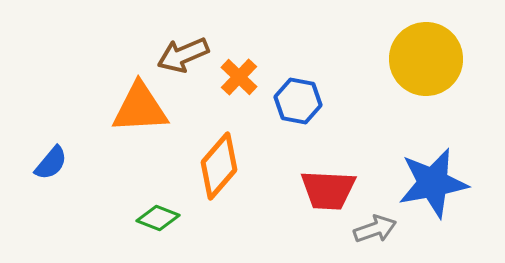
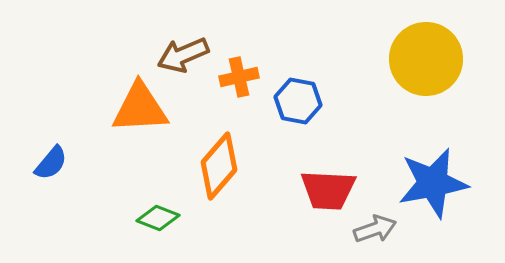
orange cross: rotated 33 degrees clockwise
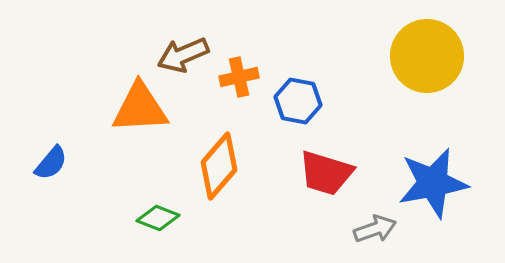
yellow circle: moved 1 px right, 3 px up
red trapezoid: moved 2 px left, 17 px up; rotated 14 degrees clockwise
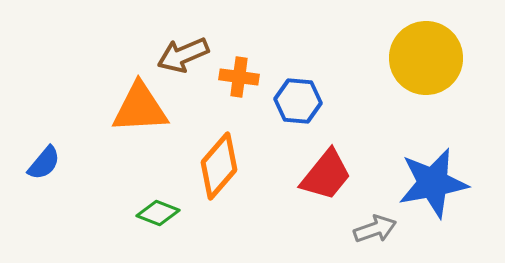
yellow circle: moved 1 px left, 2 px down
orange cross: rotated 21 degrees clockwise
blue hexagon: rotated 6 degrees counterclockwise
blue semicircle: moved 7 px left
red trapezoid: moved 2 px down; rotated 68 degrees counterclockwise
green diamond: moved 5 px up
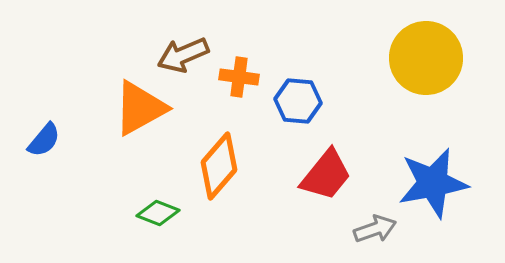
orange triangle: rotated 26 degrees counterclockwise
blue semicircle: moved 23 px up
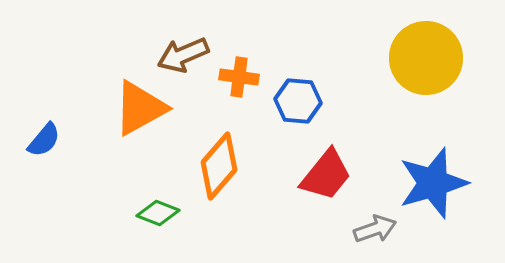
blue star: rotated 6 degrees counterclockwise
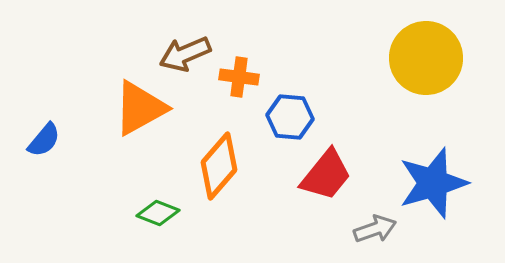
brown arrow: moved 2 px right, 1 px up
blue hexagon: moved 8 px left, 16 px down
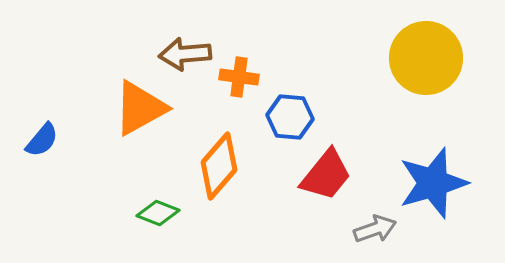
brown arrow: rotated 18 degrees clockwise
blue semicircle: moved 2 px left
